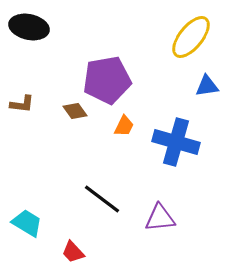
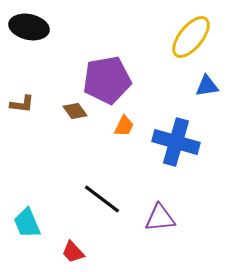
cyan trapezoid: rotated 144 degrees counterclockwise
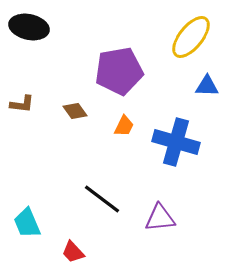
purple pentagon: moved 12 px right, 9 px up
blue triangle: rotated 10 degrees clockwise
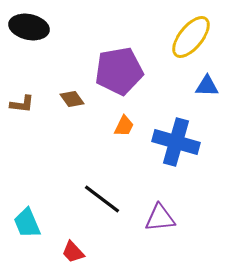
brown diamond: moved 3 px left, 12 px up
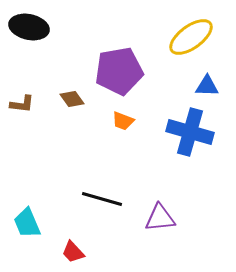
yellow ellipse: rotated 15 degrees clockwise
orange trapezoid: moved 1 px left, 5 px up; rotated 85 degrees clockwise
blue cross: moved 14 px right, 10 px up
black line: rotated 21 degrees counterclockwise
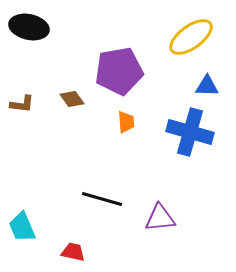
orange trapezoid: moved 3 px right, 1 px down; rotated 115 degrees counterclockwise
cyan trapezoid: moved 5 px left, 4 px down
red trapezoid: rotated 145 degrees clockwise
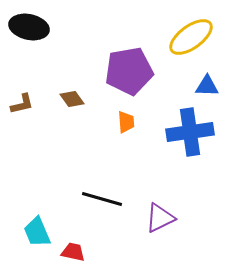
purple pentagon: moved 10 px right
brown L-shape: rotated 20 degrees counterclockwise
blue cross: rotated 24 degrees counterclockwise
purple triangle: rotated 20 degrees counterclockwise
cyan trapezoid: moved 15 px right, 5 px down
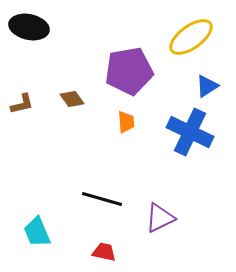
blue triangle: rotated 35 degrees counterclockwise
blue cross: rotated 33 degrees clockwise
red trapezoid: moved 31 px right
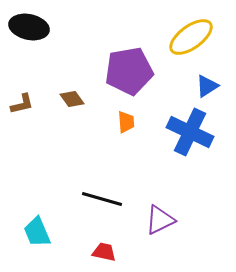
purple triangle: moved 2 px down
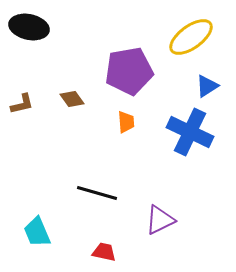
black line: moved 5 px left, 6 px up
